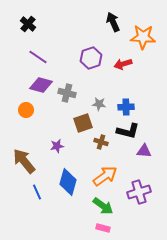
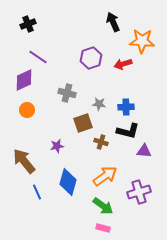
black cross: rotated 28 degrees clockwise
orange star: moved 1 px left, 4 px down
purple diamond: moved 17 px left, 5 px up; rotated 40 degrees counterclockwise
orange circle: moved 1 px right
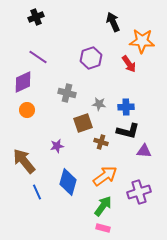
black cross: moved 8 px right, 7 px up
red arrow: moved 6 px right; rotated 108 degrees counterclockwise
purple diamond: moved 1 px left, 2 px down
green arrow: rotated 90 degrees counterclockwise
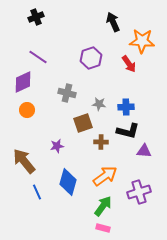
brown cross: rotated 16 degrees counterclockwise
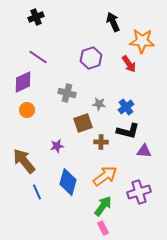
blue cross: rotated 35 degrees counterclockwise
pink rectangle: rotated 48 degrees clockwise
